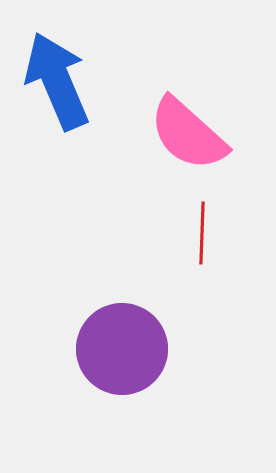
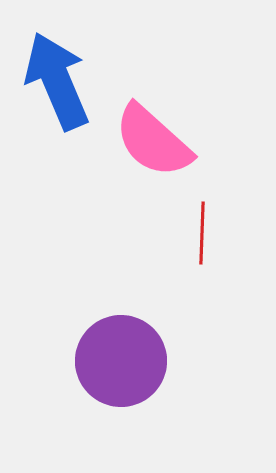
pink semicircle: moved 35 px left, 7 px down
purple circle: moved 1 px left, 12 px down
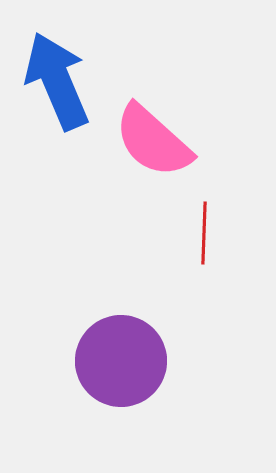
red line: moved 2 px right
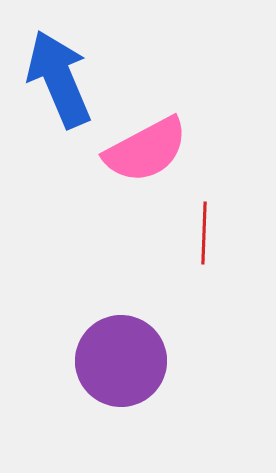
blue arrow: moved 2 px right, 2 px up
pink semicircle: moved 7 px left, 9 px down; rotated 70 degrees counterclockwise
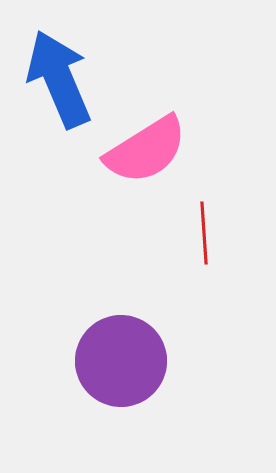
pink semicircle: rotated 4 degrees counterclockwise
red line: rotated 6 degrees counterclockwise
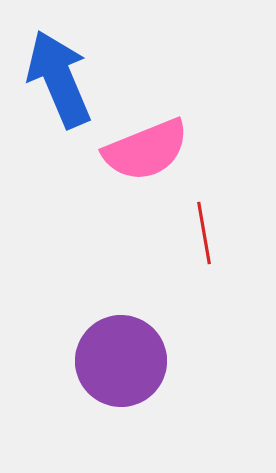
pink semicircle: rotated 10 degrees clockwise
red line: rotated 6 degrees counterclockwise
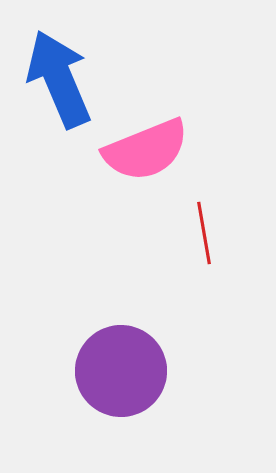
purple circle: moved 10 px down
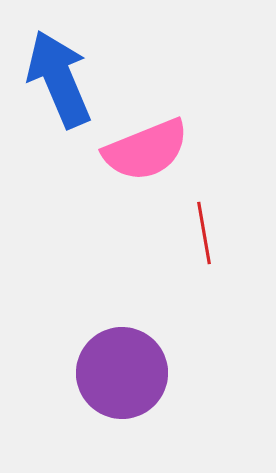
purple circle: moved 1 px right, 2 px down
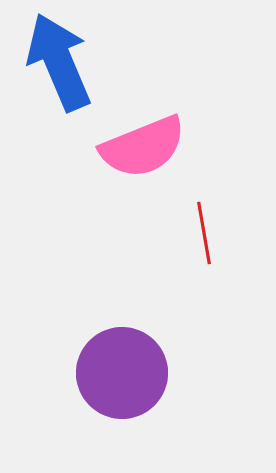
blue arrow: moved 17 px up
pink semicircle: moved 3 px left, 3 px up
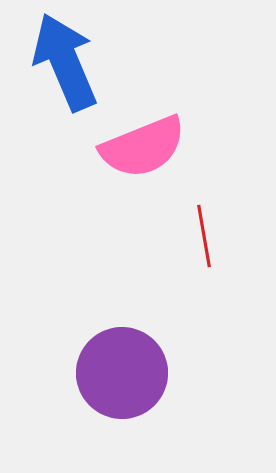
blue arrow: moved 6 px right
red line: moved 3 px down
